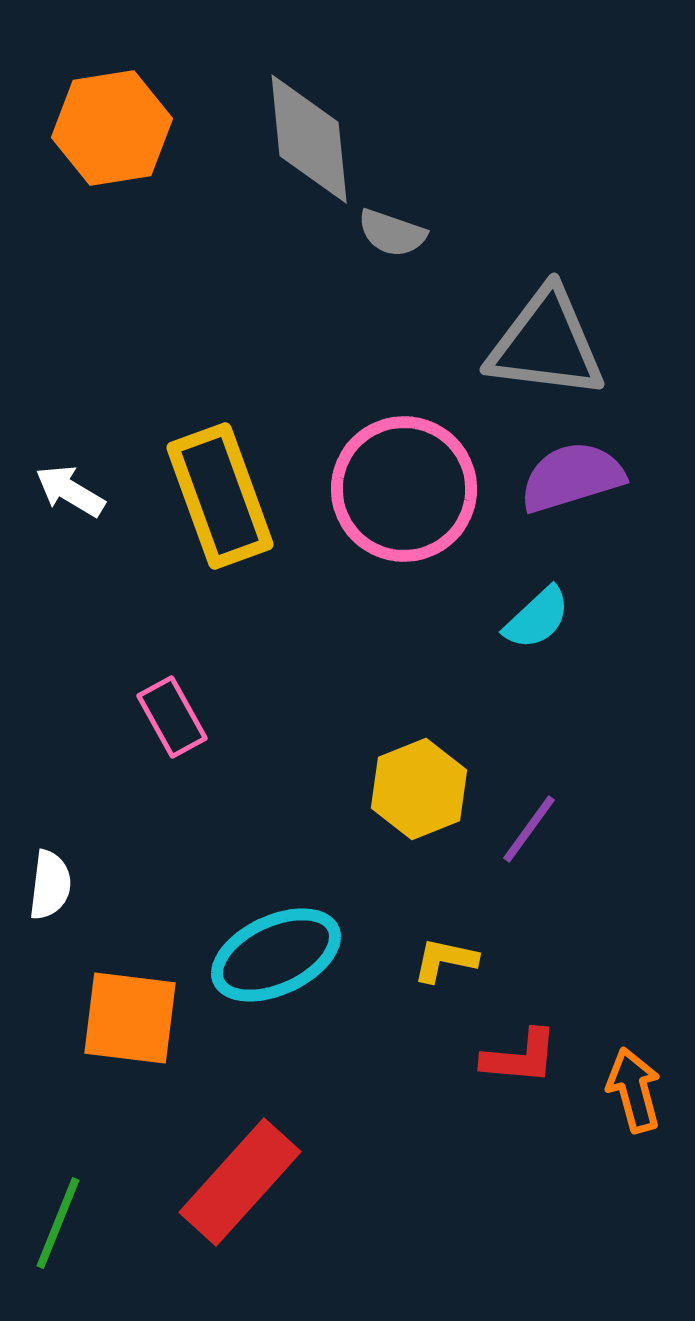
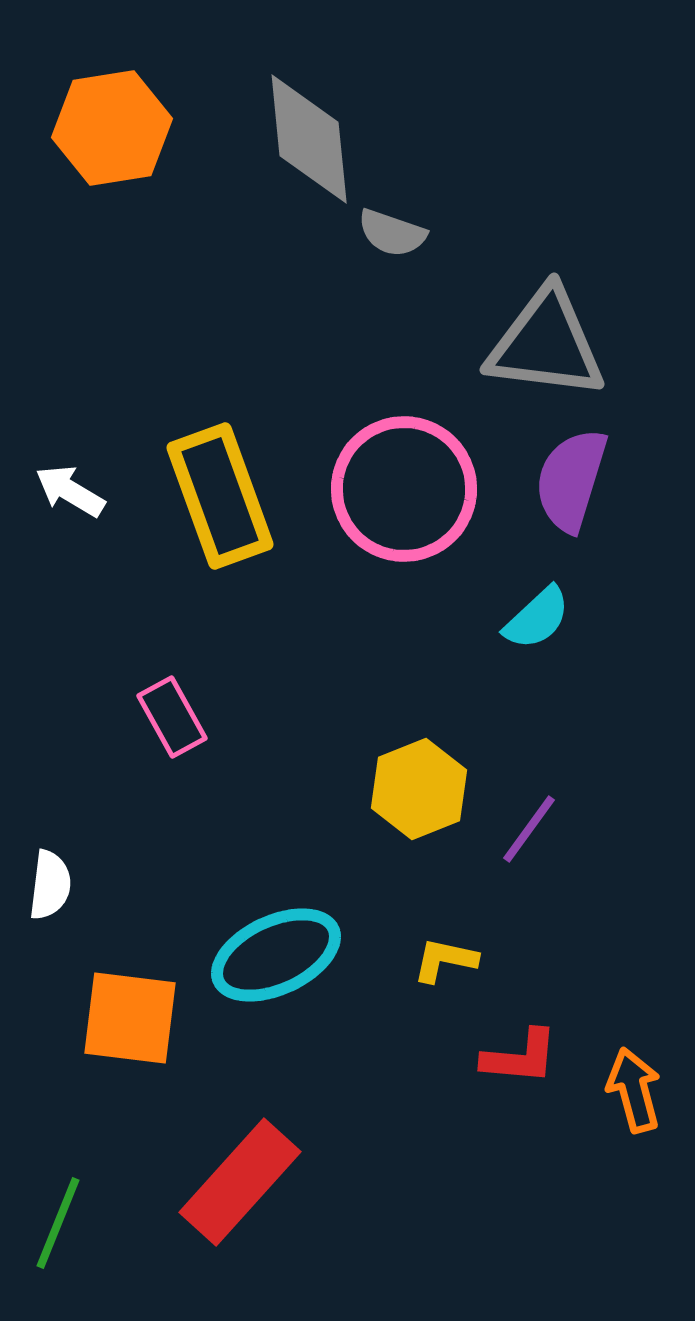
purple semicircle: moved 1 px left, 3 px down; rotated 56 degrees counterclockwise
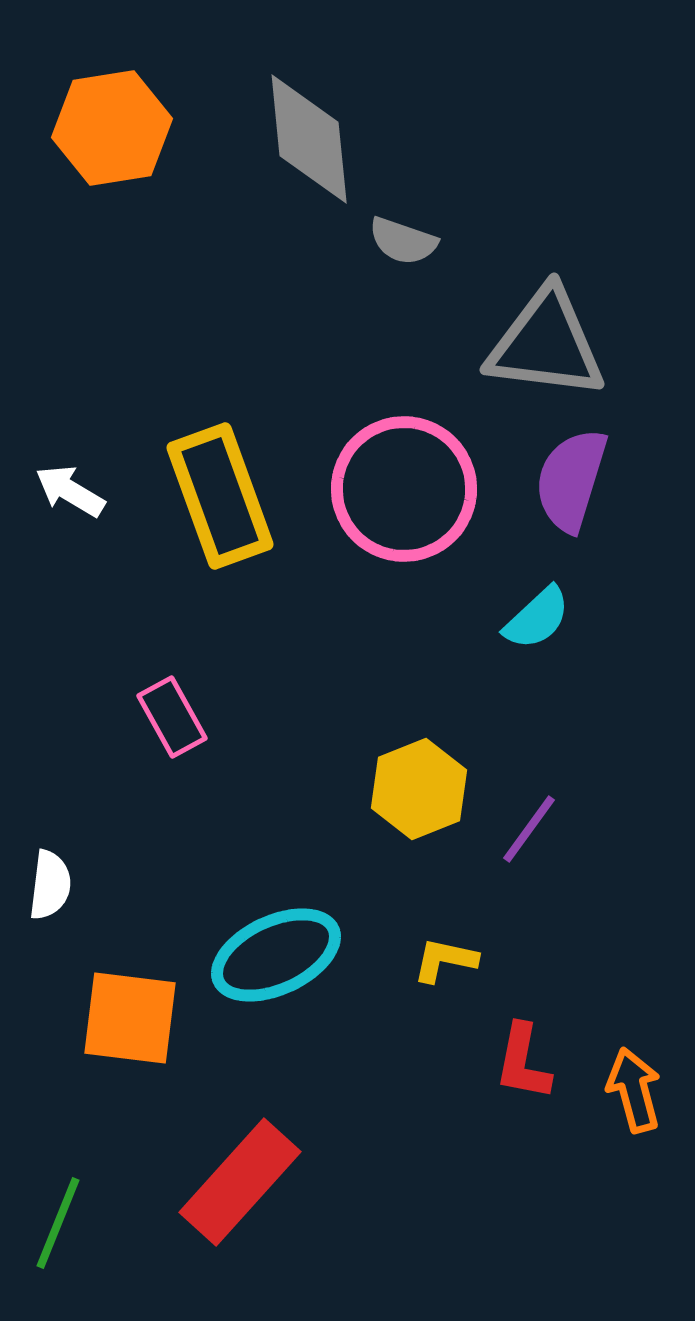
gray semicircle: moved 11 px right, 8 px down
red L-shape: moved 3 px right, 5 px down; rotated 96 degrees clockwise
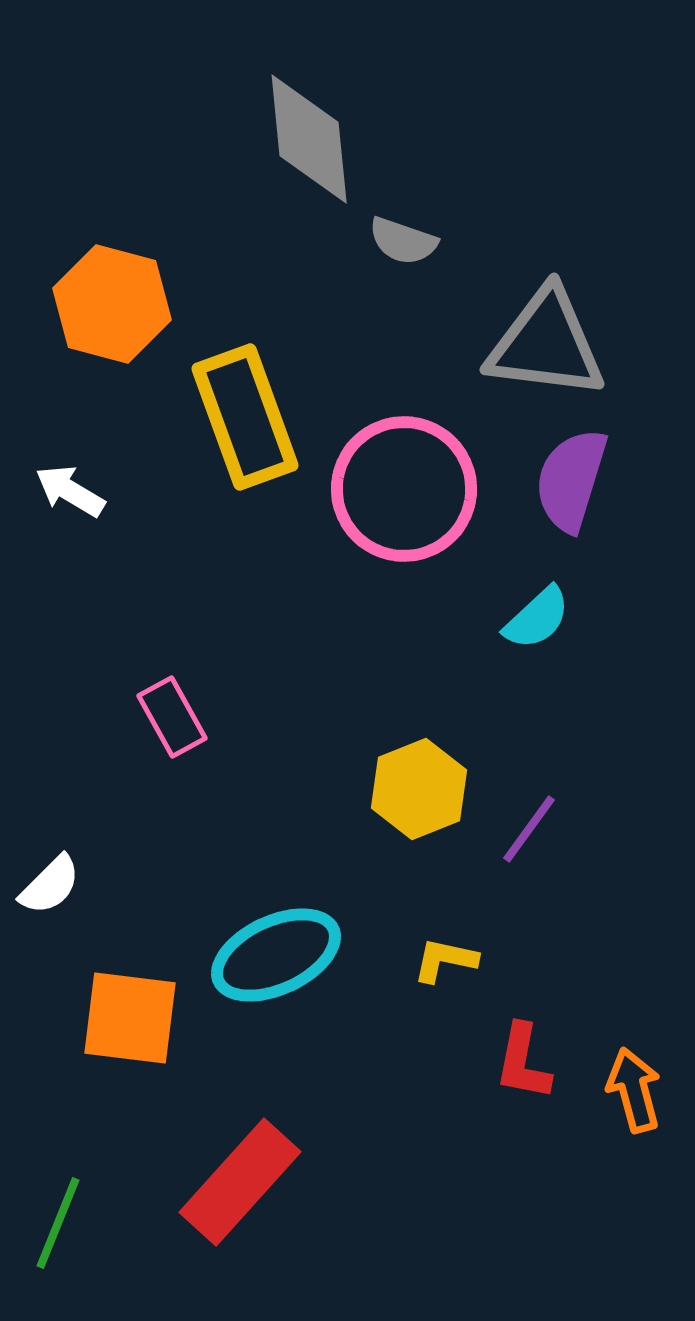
orange hexagon: moved 176 px down; rotated 24 degrees clockwise
yellow rectangle: moved 25 px right, 79 px up
white semicircle: rotated 38 degrees clockwise
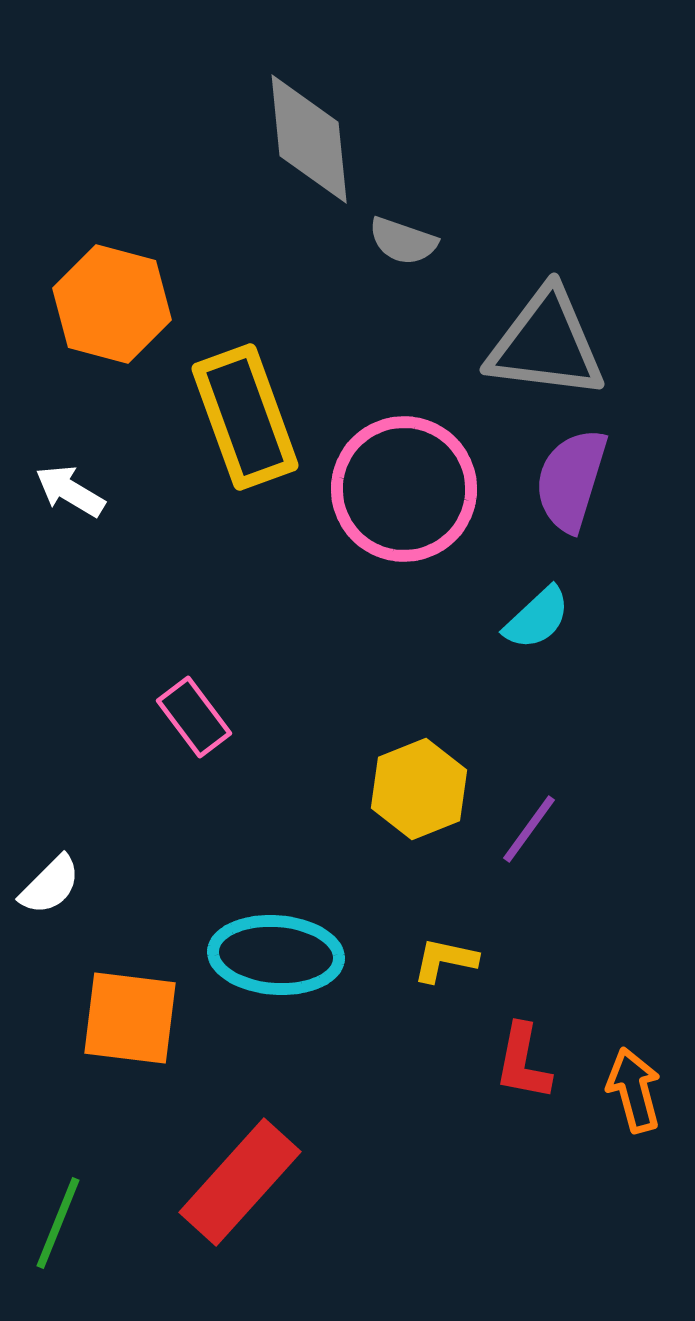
pink rectangle: moved 22 px right; rotated 8 degrees counterclockwise
cyan ellipse: rotated 29 degrees clockwise
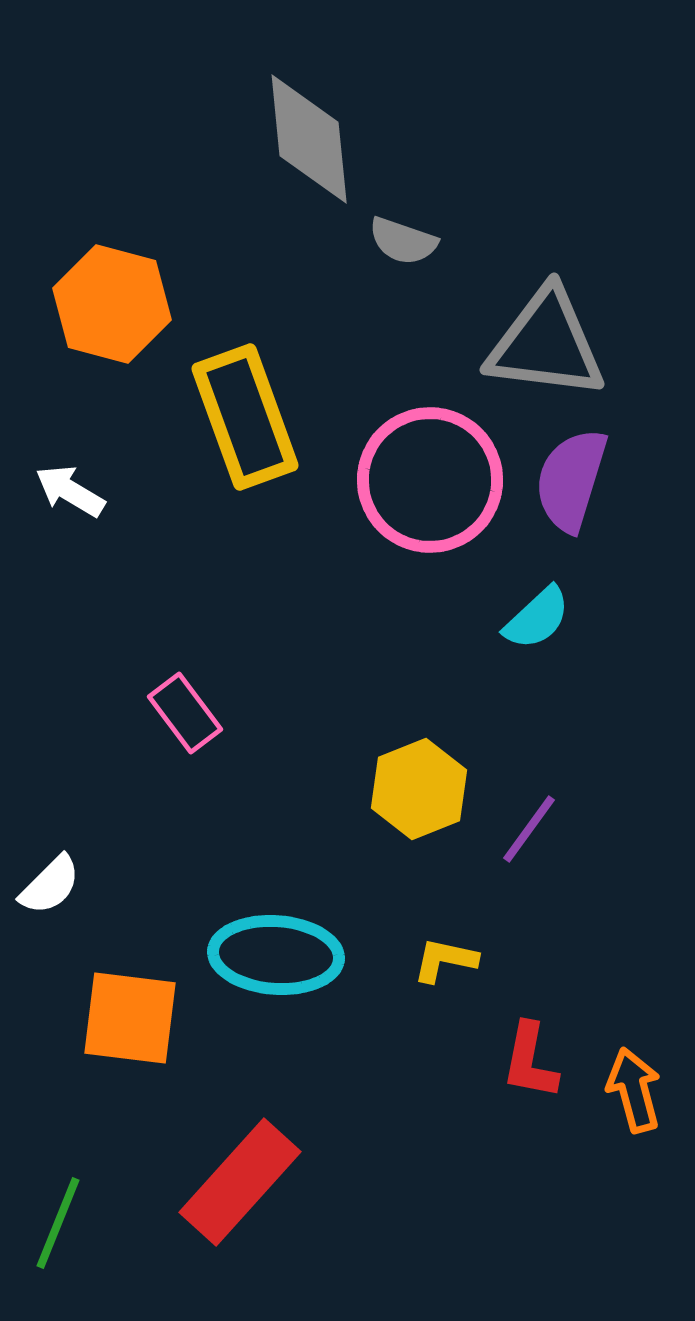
pink circle: moved 26 px right, 9 px up
pink rectangle: moved 9 px left, 4 px up
red L-shape: moved 7 px right, 1 px up
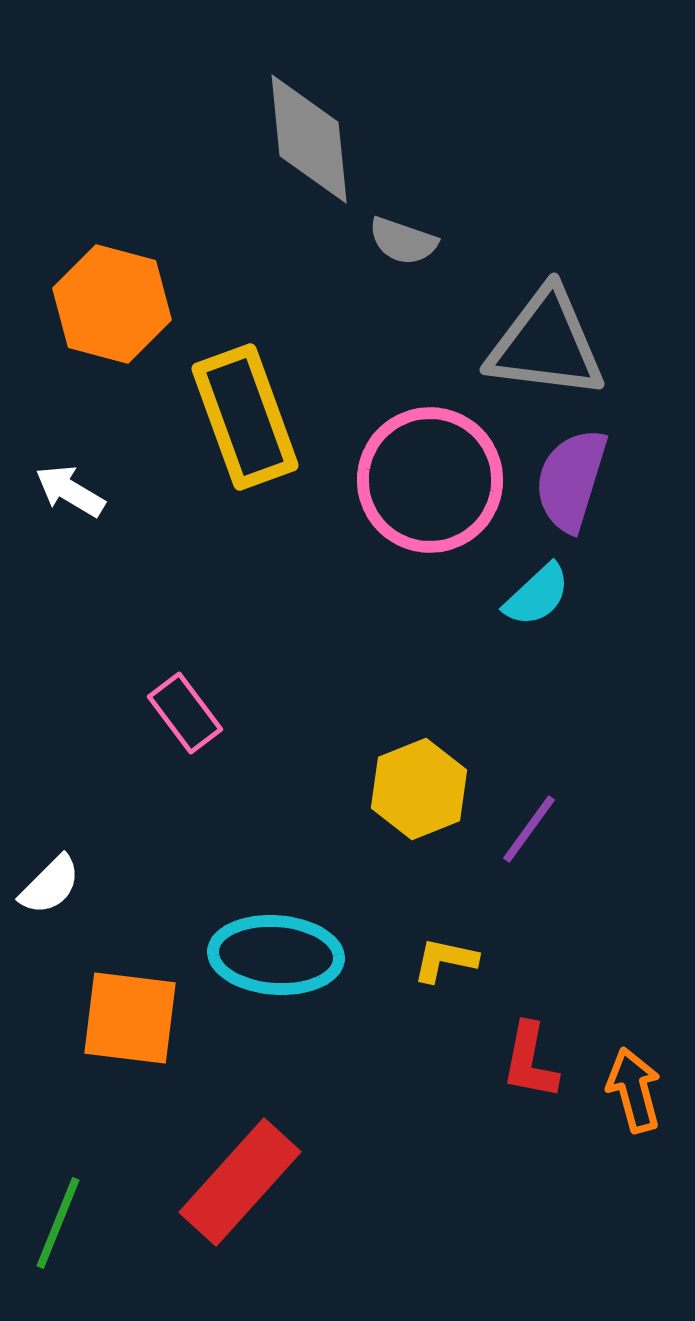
cyan semicircle: moved 23 px up
